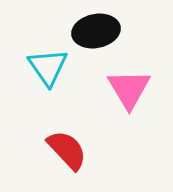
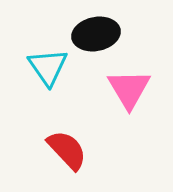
black ellipse: moved 3 px down
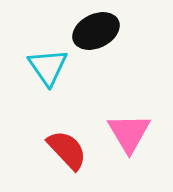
black ellipse: moved 3 px up; rotated 15 degrees counterclockwise
pink triangle: moved 44 px down
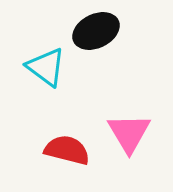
cyan triangle: moved 2 px left; rotated 18 degrees counterclockwise
red semicircle: rotated 33 degrees counterclockwise
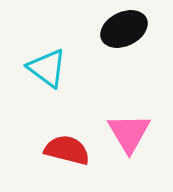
black ellipse: moved 28 px right, 2 px up
cyan triangle: moved 1 px right, 1 px down
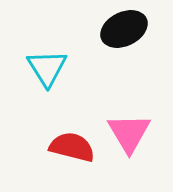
cyan triangle: rotated 21 degrees clockwise
red semicircle: moved 5 px right, 3 px up
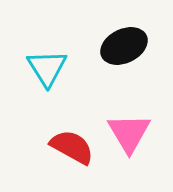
black ellipse: moved 17 px down
red semicircle: rotated 15 degrees clockwise
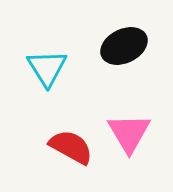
red semicircle: moved 1 px left
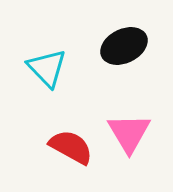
cyan triangle: rotated 12 degrees counterclockwise
